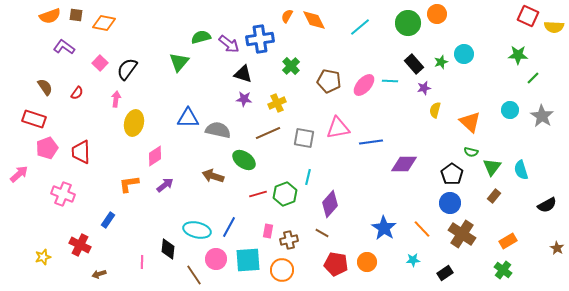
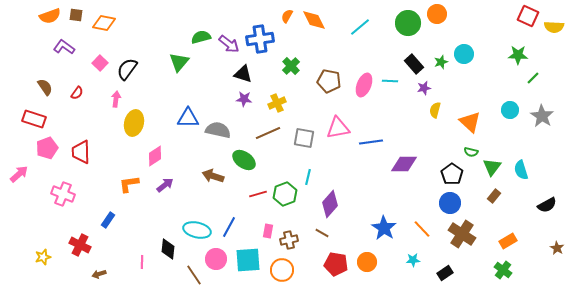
pink ellipse at (364, 85): rotated 20 degrees counterclockwise
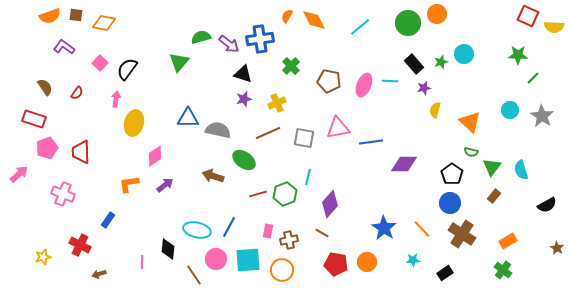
purple star at (244, 99): rotated 21 degrees counterclockwise
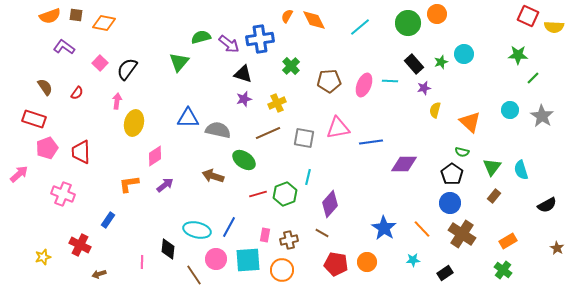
brown pentagon at (329, 81): rotated 15 degrees counterclockwise
pink arrow at (116, 99): moved 1 px right, 2 px down
green semicircle at (471, 152): moved 9 px left
pink rectangle at (268, 231): moved 3 px left, 4 px down
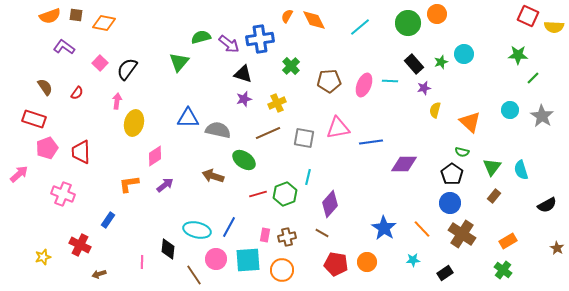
brown cross at (289, 240): moved 2 px left, 3 px up
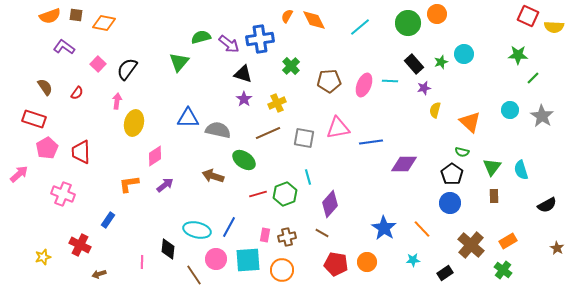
pink square at (100, 63): moved 2 px left, 1 px down
purple star at (244, 99): rotated 21 degrees counterclockwise
pink pentagon at (47, 148): rotated 10 degrees counterclockwise
cyan line at (308, 177): rotated 28 degrees counterclockwise
brown rectangle at (494, 196): rotated 40 degrees counterclockwise
brown cross at (462, 234): moved 9 px right, 11 px down; rotated 8 degrees clockwise
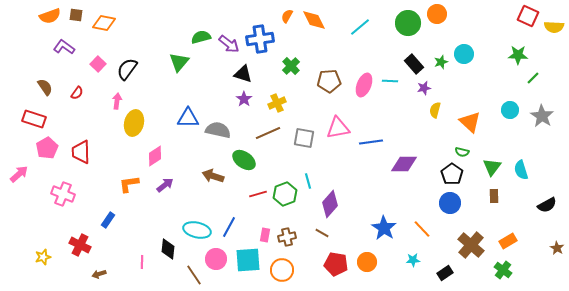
cyan line at (308, 177): moved 4 px down
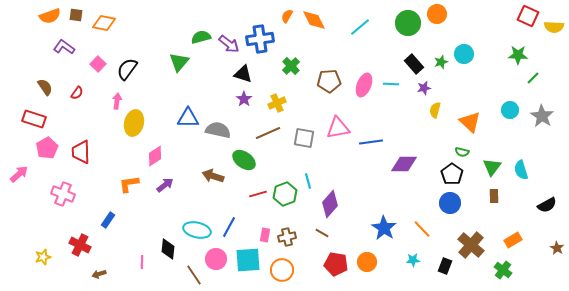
cyan line at (390, 81): moved 1 px right, 3 px down
orange rectangle at (508, 241): moved 5 px right, 1 px up
black rectangle at (445, 273): moved 7 px up; rotated 35 degrees counterclockwise
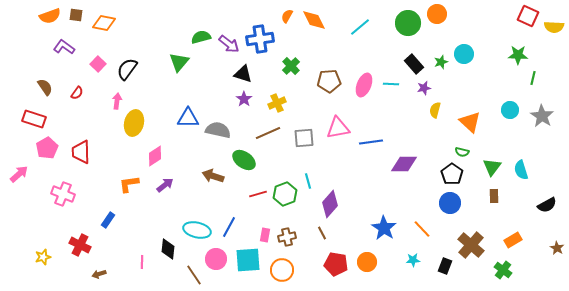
green line at (533, 78): rotated 32 degrees counterclockwise
gray square at (304, 138): rotated 15 degrees counterclockwise
brown line at (322, 233): rotated 32 degrees clockwise
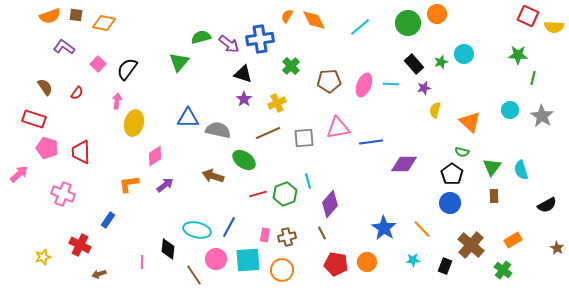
pink pentagon at (47, 148): rotated 25 degrees counterclockwise
